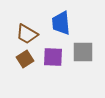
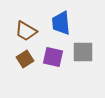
brown trapezoid: moved 1 px left, 3 px up
purple square: rotated 10 degrees clockwise
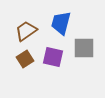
blue trapezoid: rotated 20 degrees clockwise
brown trapezoid: rotated 115 degrees clockwise
gray square: moved 1 px right, 4 px up
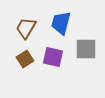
brown trapezoid: moved 3 px up; rotated 25 degrees counterclockwise
gray square: moved 2 px right, 1 px down
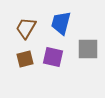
gray square: moved 2 px right
brown square: rotated 18 degrees clockwise
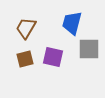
blue trapezoid: moved 11 px right
gray square: moved 1 px right
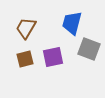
gray square: rotated 20 degrees clockwise
purple square: rotated 25 degrees counterclockwise
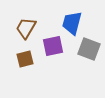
purple square: moved 11 px up
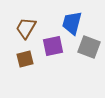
gray square: moved 2 px up
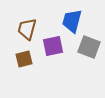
blue trapezoid: moved 2 px up
brown trapezoid: moved 1 px right, 1 px down; rotated 15 degrees counterclockwise
brown square: moved 1 px left
